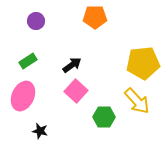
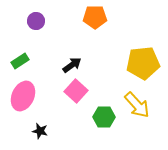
green rectangle: moved 8 px left
yellow arrow: moved 4 px down
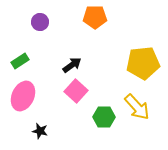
purple circle: moved 4 px right, 1 px down
yellow arrow: moved 2 px down
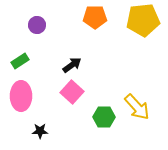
purple circle: moved 3 px left, 3 px down
yellow pentagon: moved 43 px up
pink square: moved 4 px left, 1 px down
pink ellipse: moved 2 px left; rotated 24 degrees counterclockwise
black star: rotated 14 degrees counterclockwise
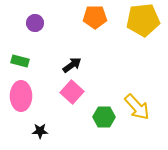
purple circle: moved 2 px left, 2 px up
green rectangle: rotated 48 degrees clockwise
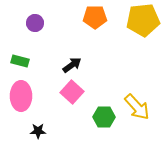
black star: moved 2 px left
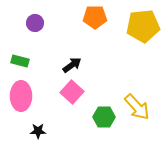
yellow pentagon: moved 6 px down
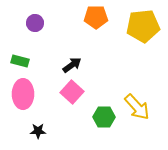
orange pentagon: moved 1 px right
pink ellipse: moved 2 px right, 2 px up
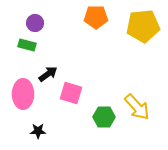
green rectangle: moved 7 px right, 16 px up
black arrow: moved 24 px left, 9 px down
pink square: moved 1 px left, 1 px down; rotated 25 degrees counterclockwise
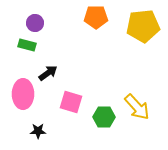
black arrow: moved 1 px up
pink square: moved 9 px down
